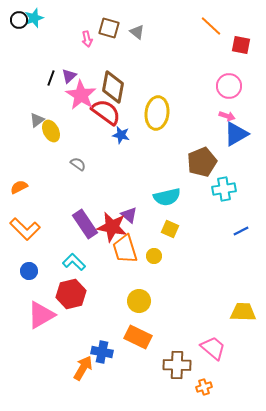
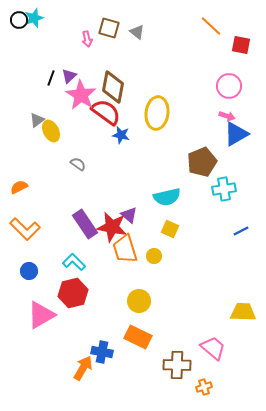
red hexagon at (71, 294): moved 2 px right, 1 px up
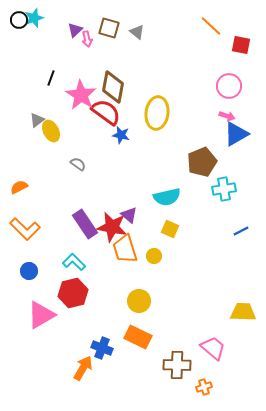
purple triangle at (69, 76): moved 6 px right, 46 px up
blue cross at (102, 352): moved 4 px up; rotated 10 degrees clockwise
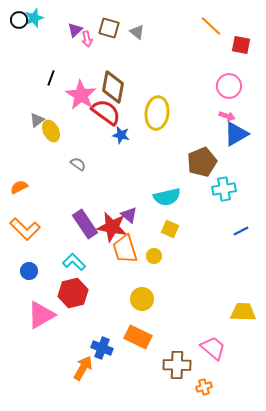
yellow circle at (139, 301): moved 3 px right, 2 px up
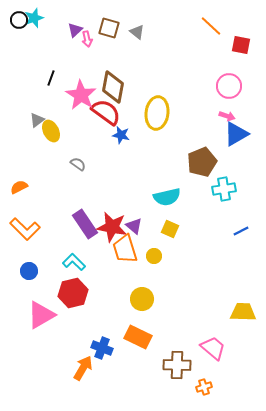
purple triangle at (129, 215): moved 5 px right, 11 px down
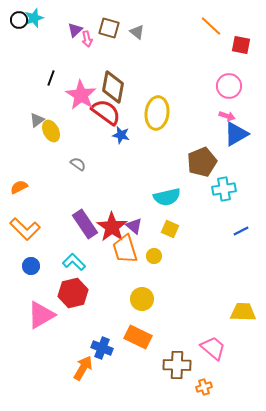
red star at (112, 227): rotated 24 degrees clockwise
blue circle at (29, 271): moved 2 px right, 5 px up
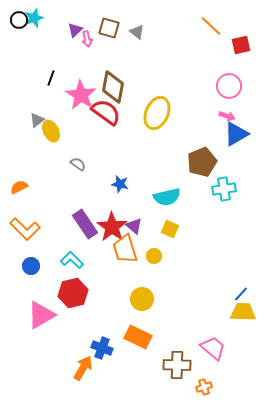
red square at (241, 45): rotated 24 degrees counterclockwise
yellow ellipse at (157, 113): rotated 16 degrees clockwise
blue star at (121, 135): moved 1 px left, 49 px down
blue line at (241, 231): moved 63 px down; rotated 21 degrees counterclockwise
cyan L-shape at (74, 262): moved 2 px left, 2 px up
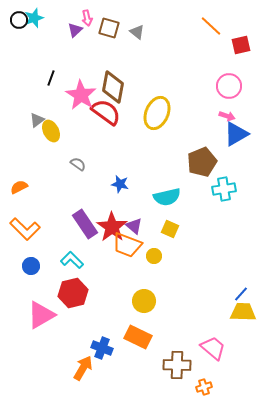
pink arrow at (87, 39): moved 21 px up
orange trapezoid at (125, 249): moved 2 px right, 4 px up; rotated 52 degrees counterclockwise
yellow circle at (142, 299): moved 2 px right, 2 px down
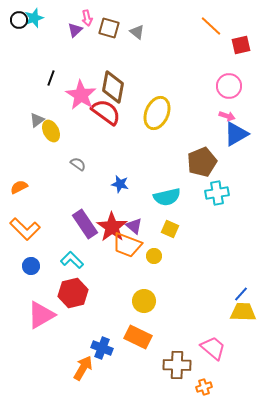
cyan cross at (224, 189): moved 7 px left, 4 px down
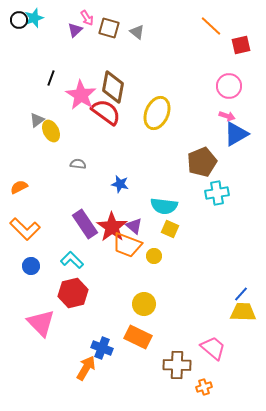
pink arrow at (87, 18): rotated 21 degrees counterclockwise
gray semicircle at (78, 164): rotated 28 degrees counterclockwise
cyan semicircle at (167, 197): moved 3 px left, 9 px down; rotated 20 degrees clockwise
yellow circle at (144, 301): moved 3 px down
pink triangle at (41, 315): moved 8 px down; rotated 44 degrees counterclockwise
orange arrow at (83, 368): moved 3 px right
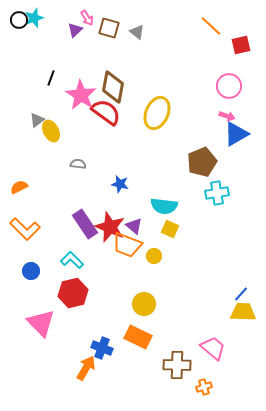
red star at (112, 227): moved 2 px left; rotated 12 degrees counterclockwise
blue circle at (31, 266): moved 5 px down
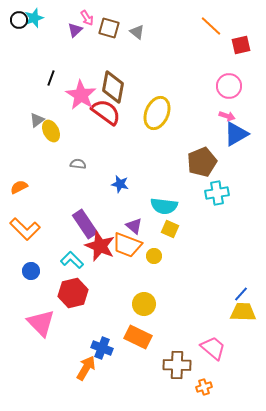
red star at (110, 227): moved 10 px left, 19 px down
